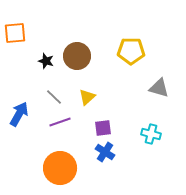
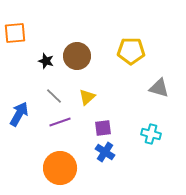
gray line: moved 1 px up
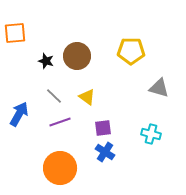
yellow triangle: rotated 42 degrees counterclockwise
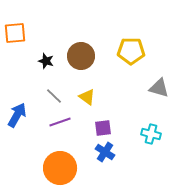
brown circle: moved 4 px right
blue arrow: moved 2 px left, 1 px down
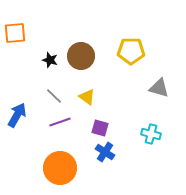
black star: moved 4 px right, 1 px up
purple square: moved 3 px left; rotated 24 degrees clockwise
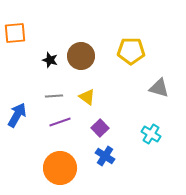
gray line: rotated 48 degrees counterclockwise
purple square: rotated 30 degrees clockwise
cyan cross: rotated 18 degrees clockwise
blue cross: moved 4 px down
